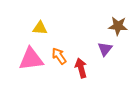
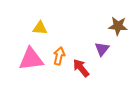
purple triangle: moved 3 px left
orange arrow: rotated 48 degrees clockwise
red arrow: rotated 24 degrees counterclockwise
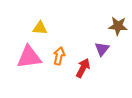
pink triangle: moved 2 px left, 2 px up
red arrow: moved 2 px right; rotated 66 degrees clockwise
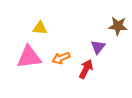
purple triangle: moved 4 px left, 2 px up
orange arrow: moved 2 px right, 2 px down; rotated 126 degrees counterclockwise
red arrow: moved 3 px right, 1 px down
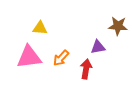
purple triangle: rotated 42 degrees clockwise
orange arrow: rotated 24 degrees counterclockwise
red arrow: rotated 18 degrees counterclockwise
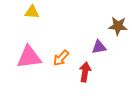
yellow triangle: moved 8 px left, 16 px up
purple triangle: moved 1 px right
red arrow: moved 1 px left, 3 px down
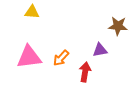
purple triangle: moved 1 px right, 3 px down
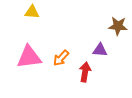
purple triangle: rotated 14 degrees clockwise
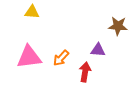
purple triangle: moved 2 px left
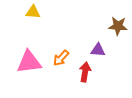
yellow triangle: moved 1 px right
pink triangle: moved 5 px down
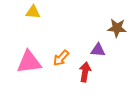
brown star: moved 1 px left, 2 px down
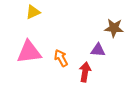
yellow triangle: rotated 28 degrees counterclockwise
brown star: moved 3 px left
orange arrow: rotated 108 degrees clockwise
pink triangle: moved 10 px up
